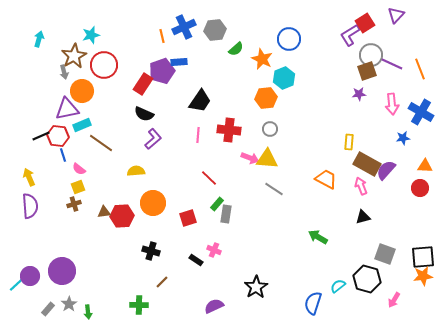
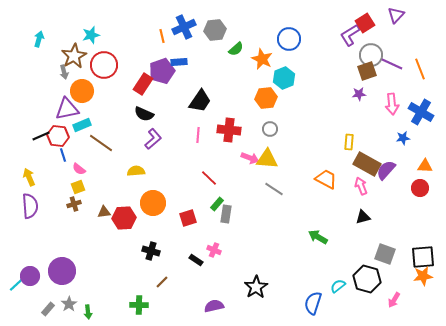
red hexagon at (122, 216): moved 2 px right, 2 px down
purple semicircle at (214, 306): rotated 12 degrees clockwise
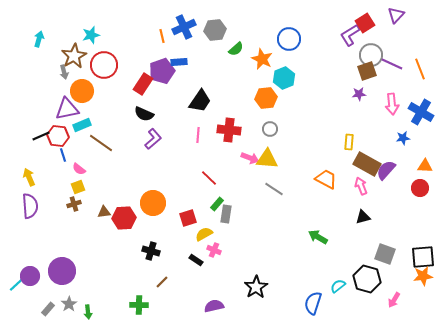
yellow semicircle at (136, 171): moved 68 px right, 63 px down; rotated 24 degrees counterclockwise
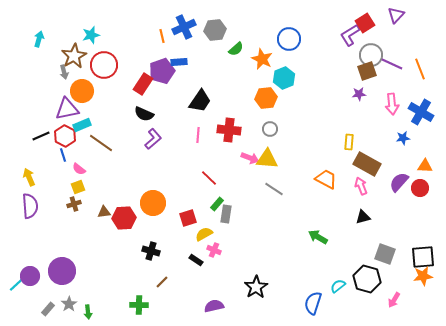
red hexagon at (58, 136): moved 7 px right; rotated 20 degrees clockwise
purple semicircle at (386, 170): moved 13 px right, 12 px down
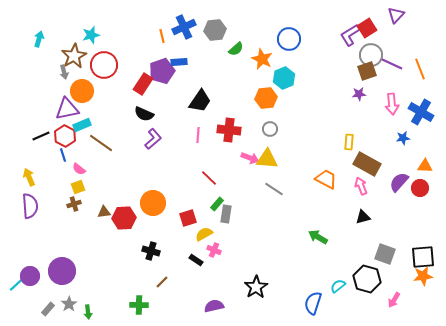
red square at (365, 23): moved 2 px right, 5 px down
